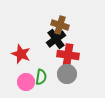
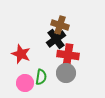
gray circle: moved 1 px left, 1 px up
pink circle: moved 1 px left, 1 px down
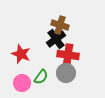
green semicircle: rotated 28 degrees clockwise
pink circle: moved 3 px left
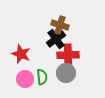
red cross: rotated 10 degrees counterclockwise
green semicircle: moved 1 px right; rotated 42 degrees counterclockwise
pink circle: moved 3 px right, 4 px up
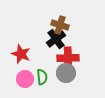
red cross: moved 3 px down
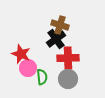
gray circle: moved 2 px right, 6 px down
pink circle: moved 3 px right, 11 px up
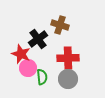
black cross: moved 18 px left
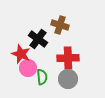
black cross: rotated 18 degrees counterclockwise
